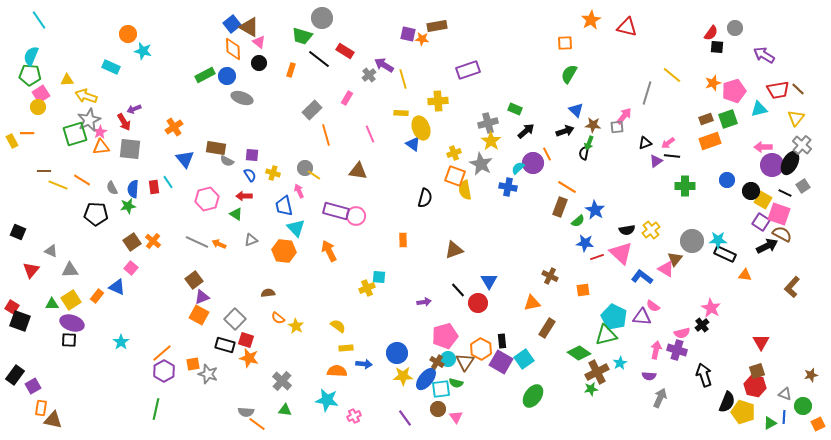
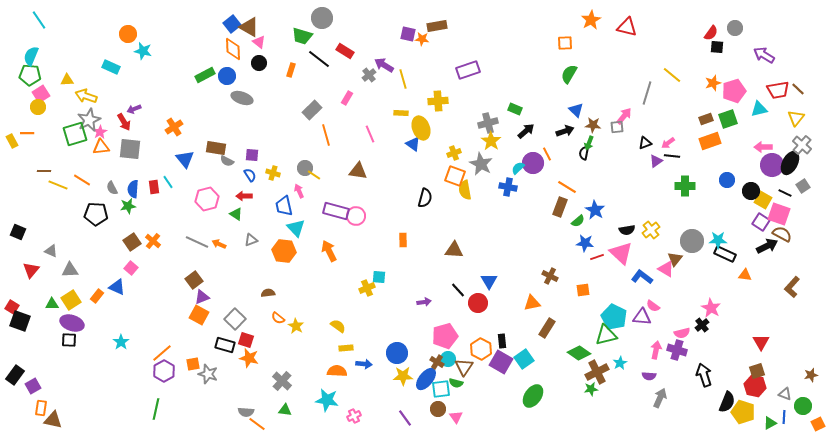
brown triangle at (454, 250): rotated 24 degrees clockwise
brown triangle at (465, 362): moved 1 px left, 5 px down
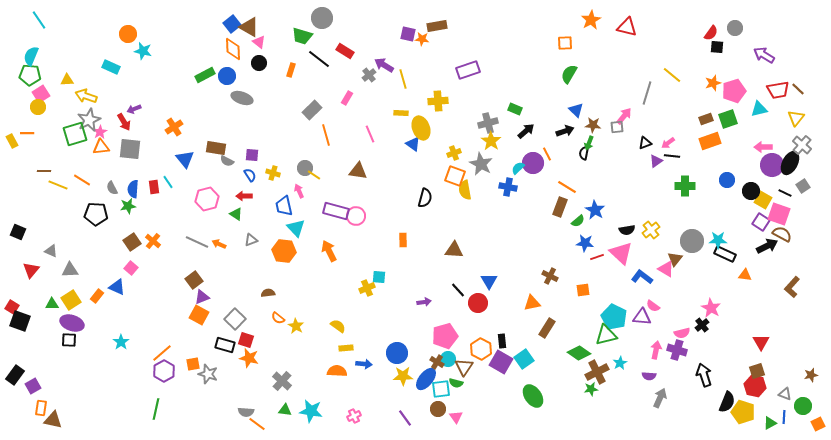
green ellipse at (533, 396): rotated 70 degrees counterclockwise
cyan star at (327, 400): moved 16 px left, 11 px down
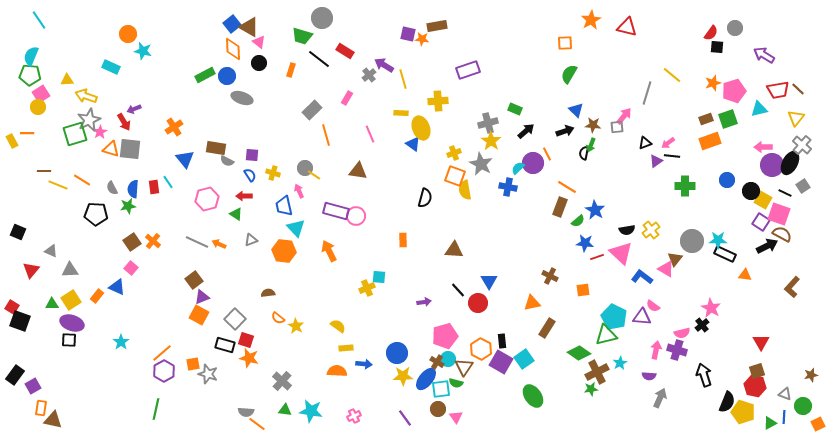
green arrow at (589, 143): moved 2 px right, 2 px down
orange triangle at (101, 147): moved 10 px right, 2 px down; rotated 24 degrees clockwise
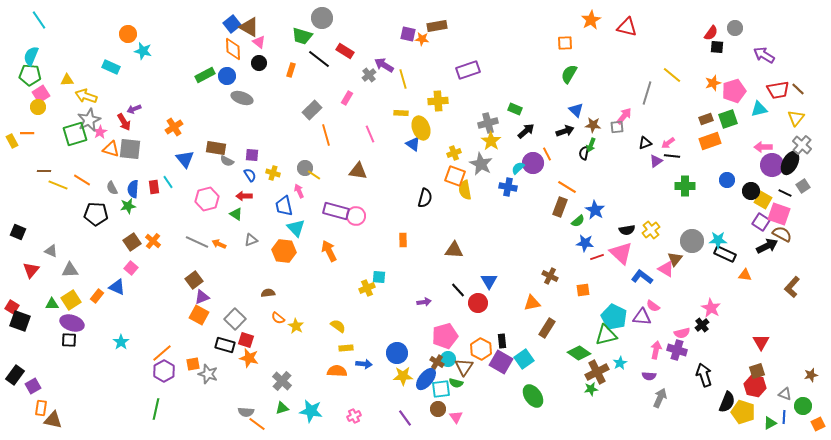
green triangle at (285, 410): moved 3 px left, 2 px up; rotated 24 degrees counterclockwise
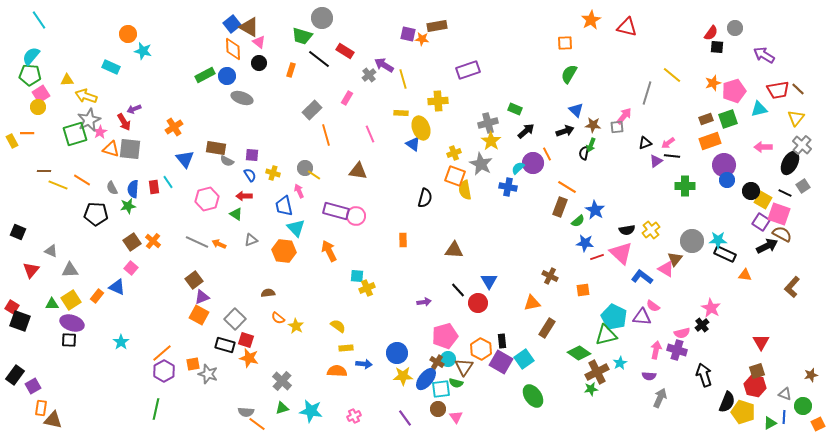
cyan semicircle at (31, 56): rotated 18 degrees clockwise
purple circle at (772, 165): moved 48 px left
cyan square at (379, 277): moved 22 px left, 1 px up
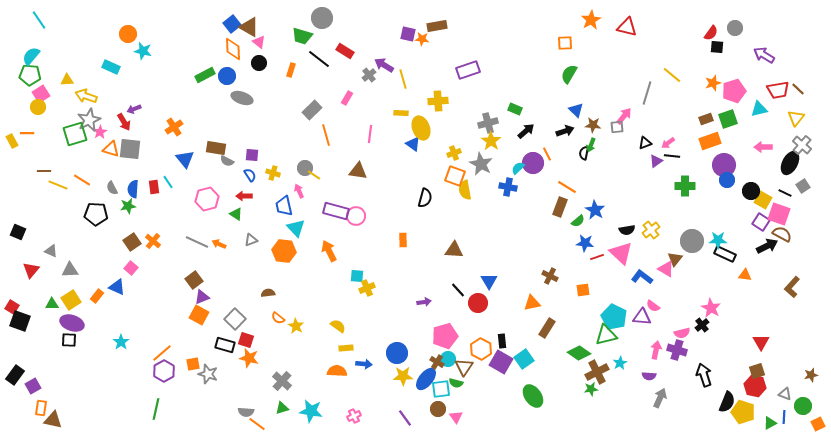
pink line at (370, 134): rotated 30 degrees clockwise
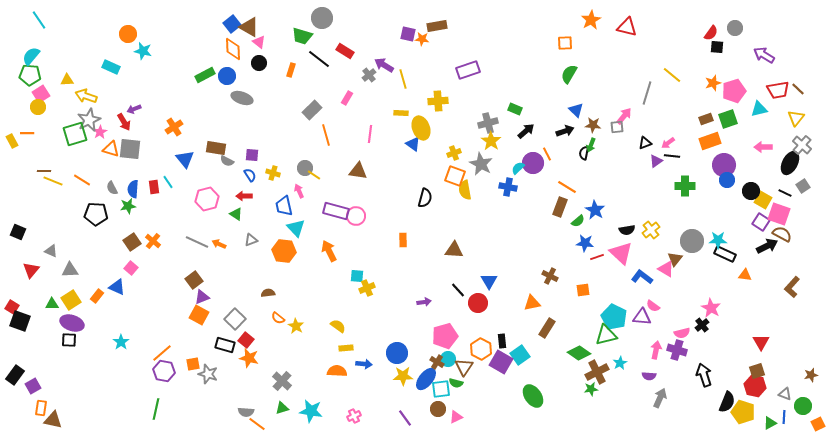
yellow line at (58, 185): moved 5 px left, 4 px up
red square at (246, 340): rotated 21 degrees clockwise
cyan square at (524, 359): moved 4 px left, 4 px up
purple hexagon at (164, 371): rotated 20 degrees counterclockwise
pink triangle at (456, 417): rotated 40 degrees clockwise
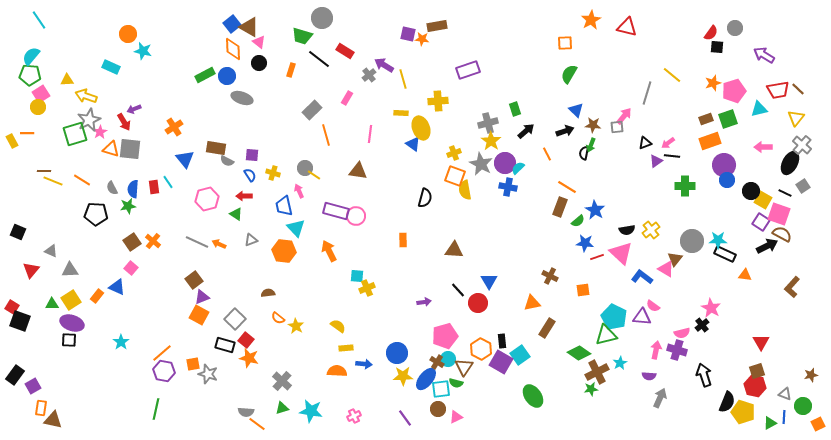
green rectangle at (515, 109): rotated 48 degrees clockwise
purple circle at (533, 163): moved 28 px left
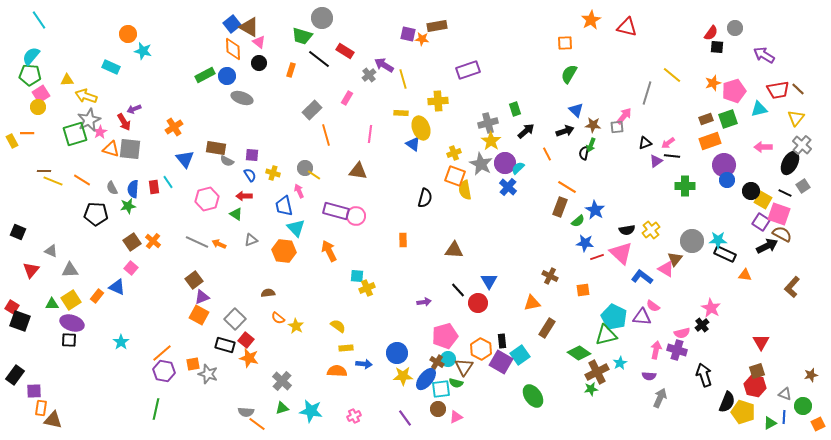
blue cross at (508, 187): rotated 30 degrees clockwise
purple square at (33, 386): moved 1 px right, 5 px down; rotated 28 degrees clockwise
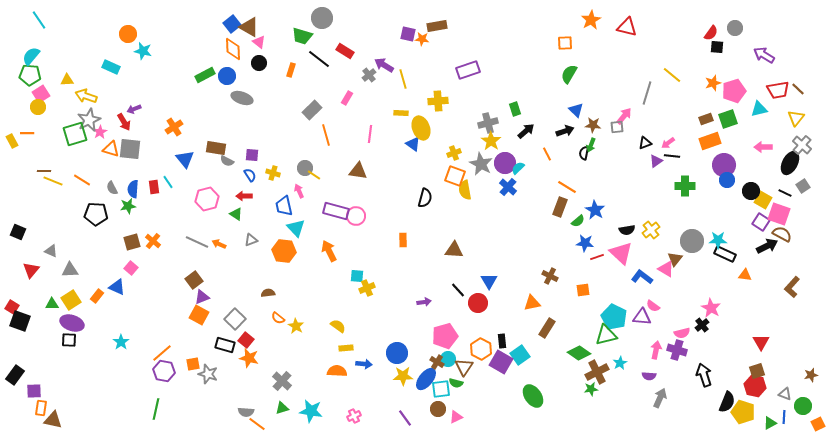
brown square at (132, 242): rotated 18 degrees clockwise
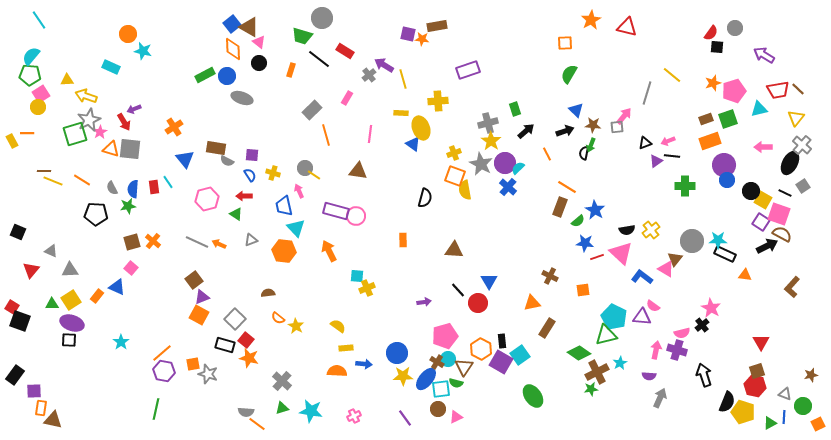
pink arrow at (668, 143): moved 2 px up; rotated 16 degrees clockwise
